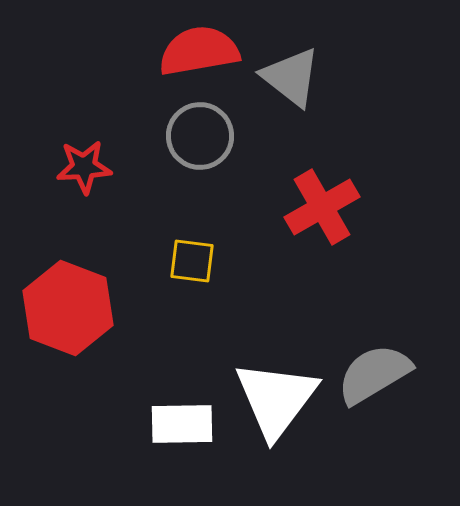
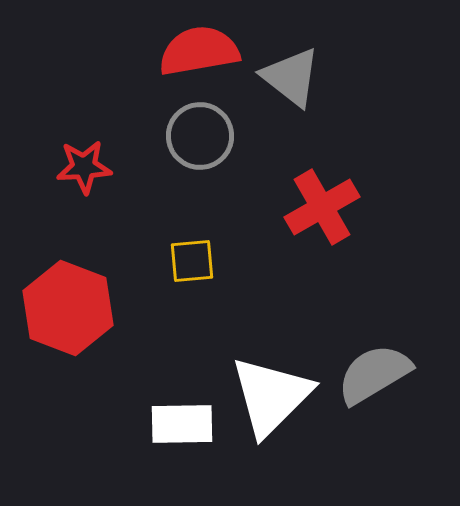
yellow square: rotated 12 degrees counterclockwise
white triangle: moved 5 px left, 3 px up; rotated 8 degrees clockwise
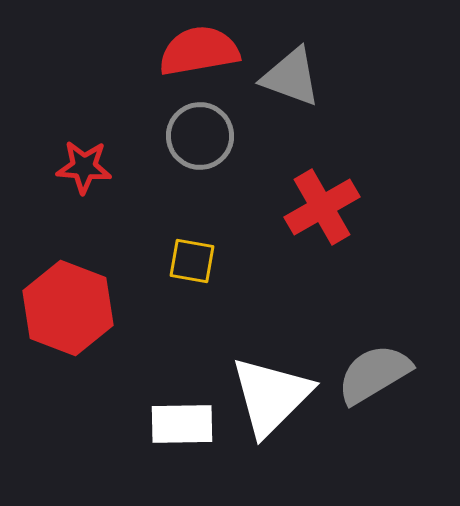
gray triangle: rotated 18 degrees counterclockwise
red star: rotated 8 degrees clockwise
yellow square: rotated 15 degrees clockwise
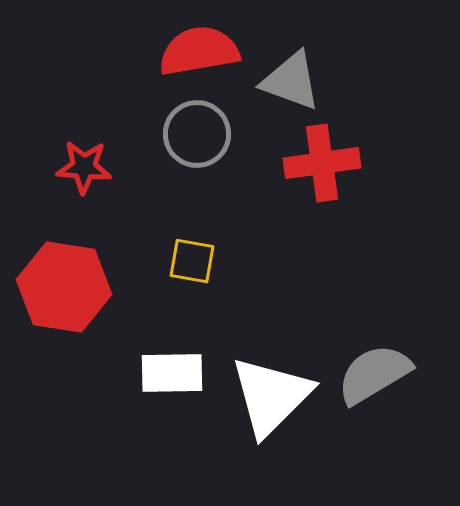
gray triangle: moved 4 px down
gray circle: moved 3 px left, 2 px up
red cross: moved 44 px up; rotated 22 degrees clockwise
red hexagon: moved 4 px left, 21 px up; rotated 12 degrees counterclockwise
white rectangle: moved 10 px left, 51 px up
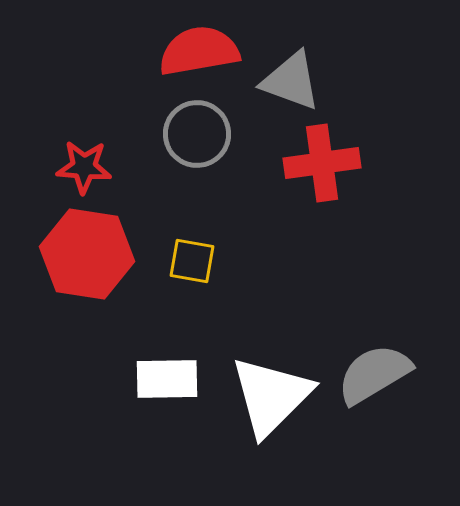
red hexagon: moved 23 px right, 33 px up
white rectangle: moved 5 px left, 6 px down
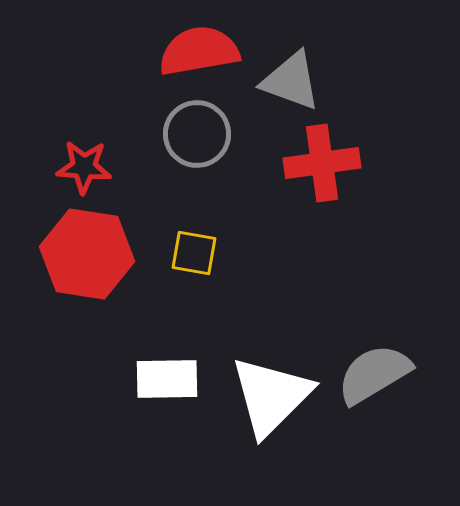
yellow square: moved 2 px right, 8 px up
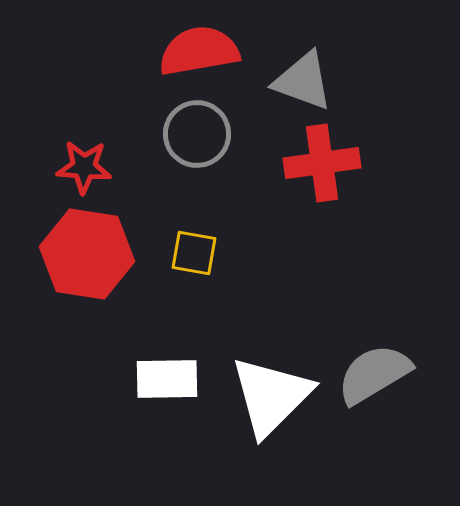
gray triangle: moved 12 px right
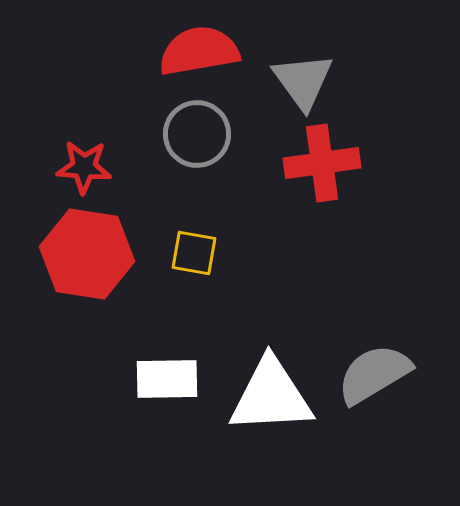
gray triangle: rotated 34 degrees clockwise
white triangle: rotated 42 degrees clockwise
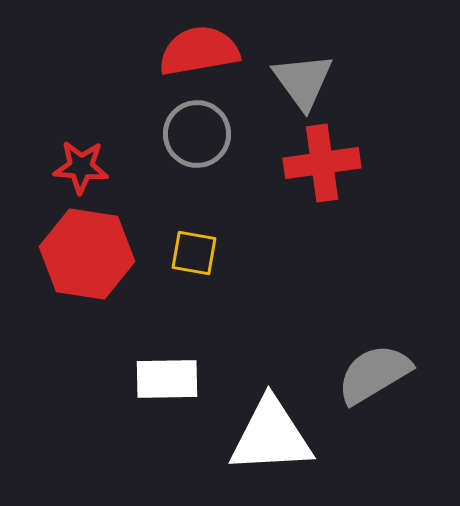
red star: moved 3 px left
white triangle: moved 40 px down
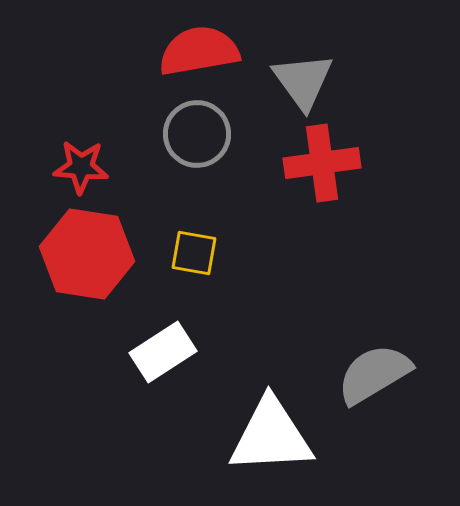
white rectangle: moved 4 px left, 27 px up; rotated 32 degrees counterclockwise
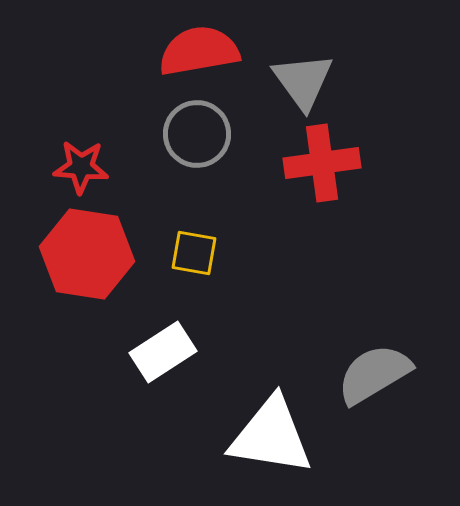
white triangle: rotated 12 degrees clockwise
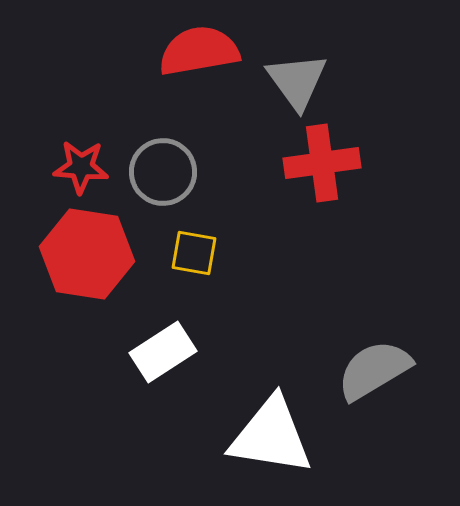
gray triangle: moved 6 px left
gray circle: moved 34 px left, 38 px down
gray semicircle: moved 4 px up
